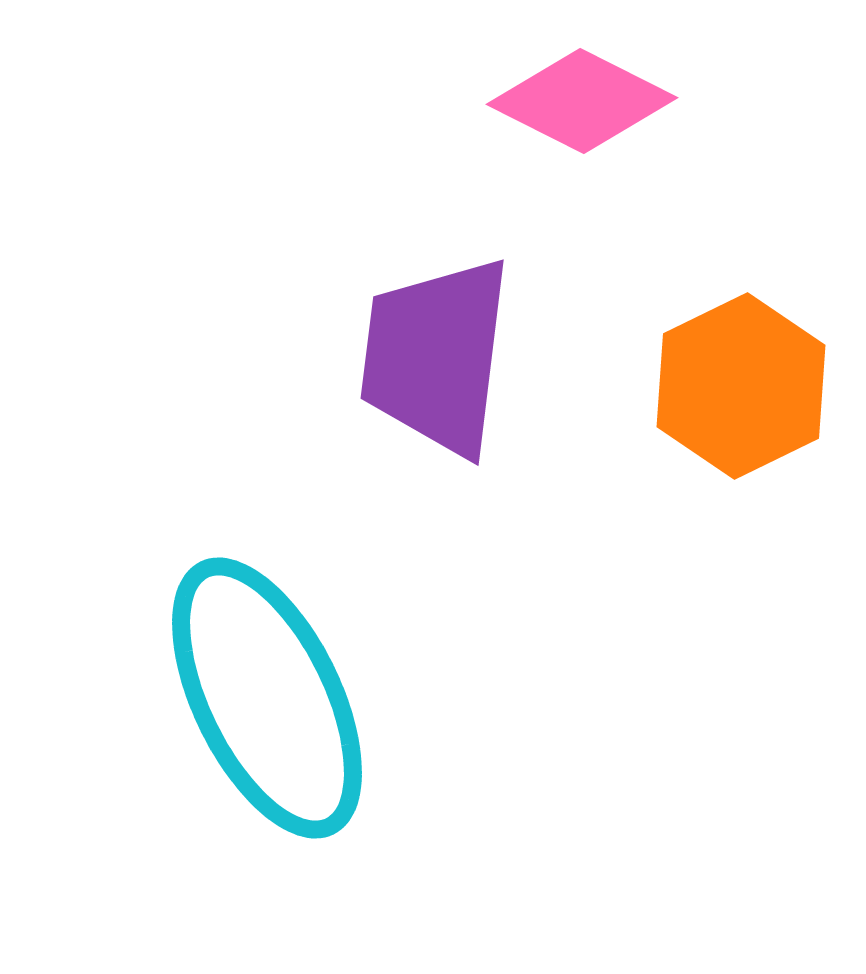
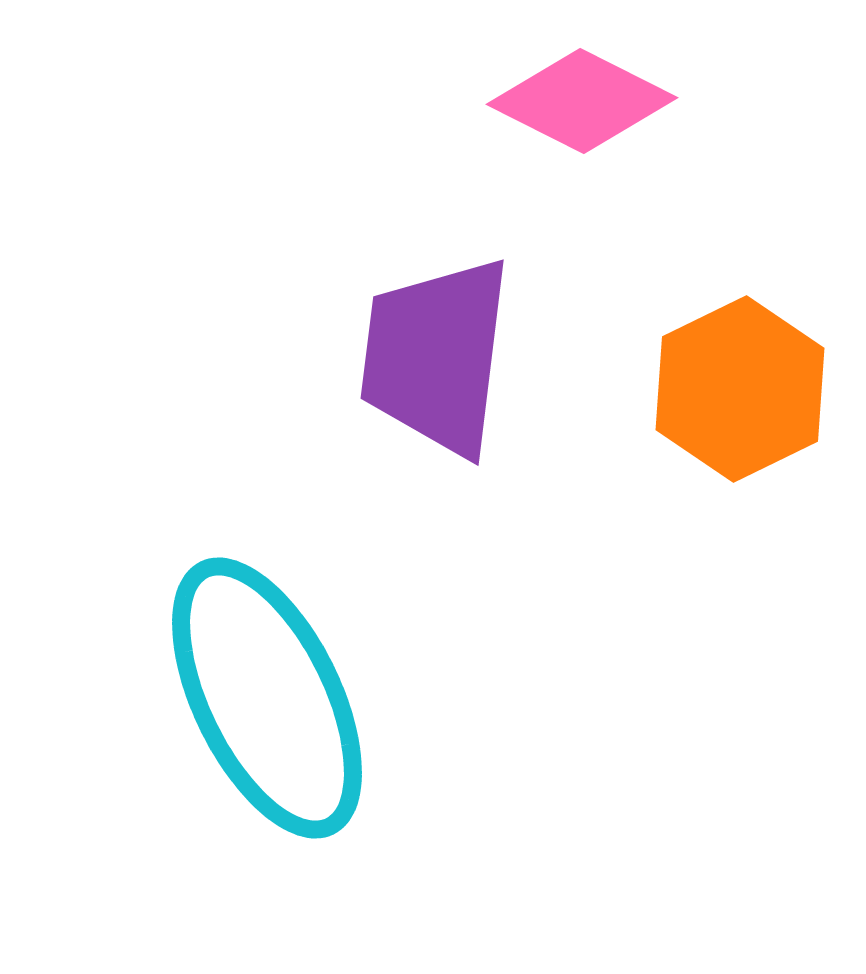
orange hexagon: moved 1 px left, 3 px down
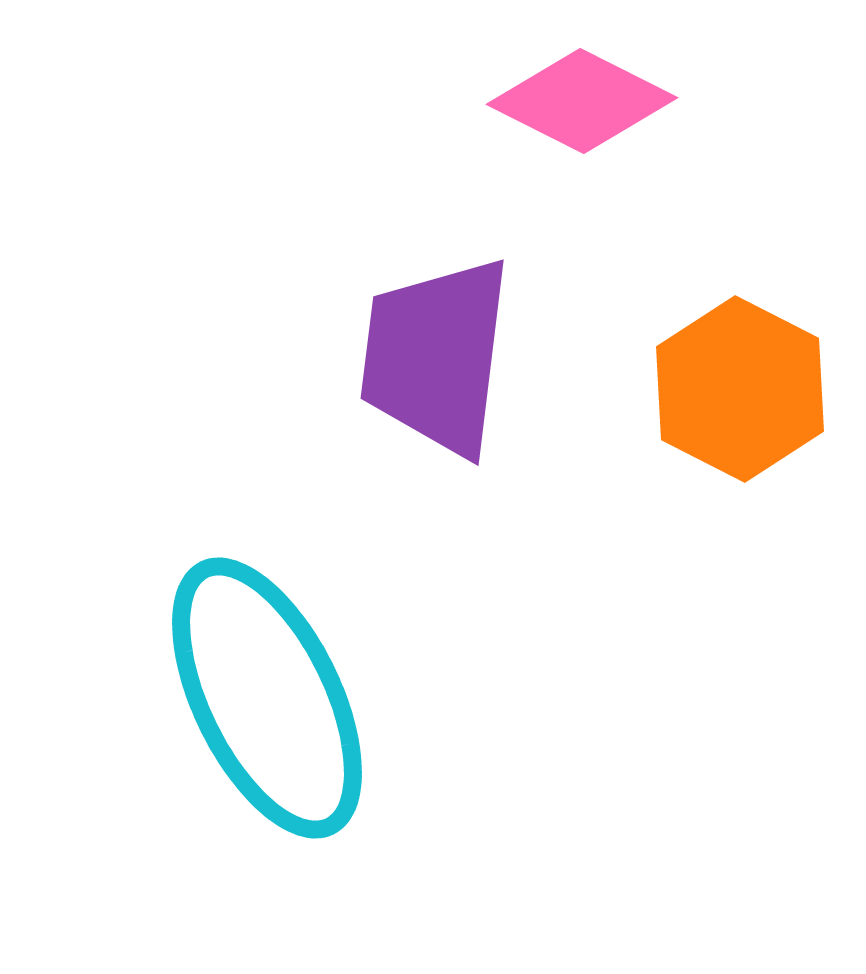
orange hexagon: rotated 7 degrees counterclockwise
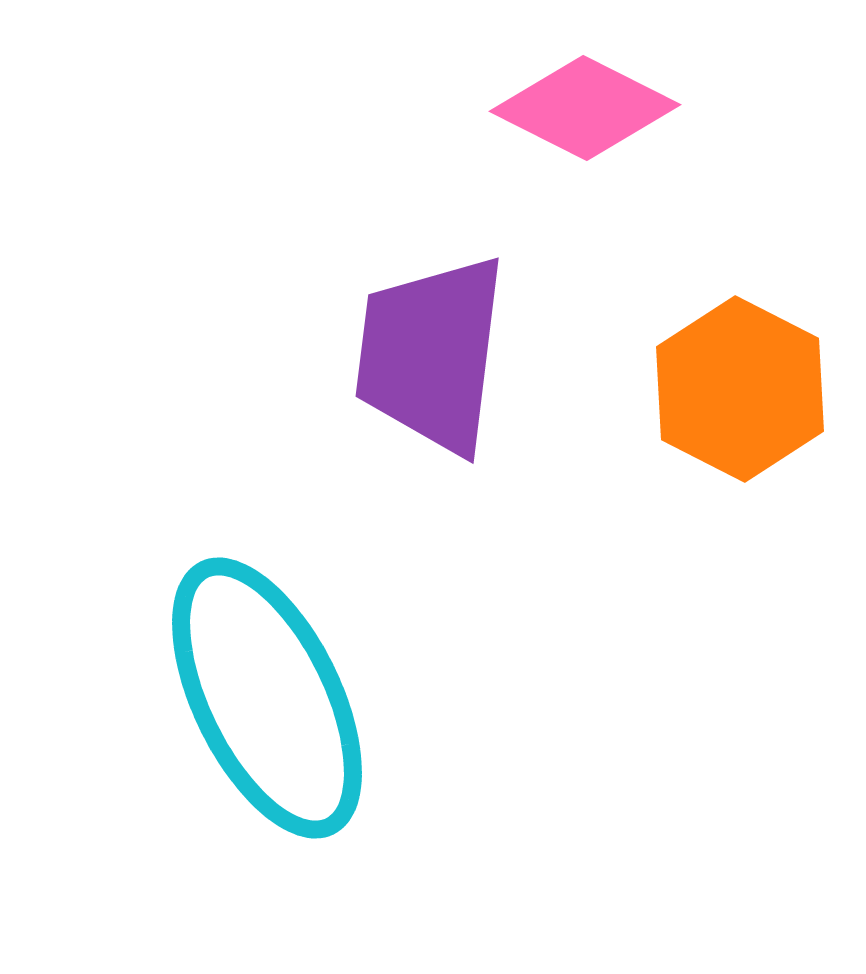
pink diamond: moved 3 px right, 7 px down
purple trapezoid: moved 5 px left, 2 px up
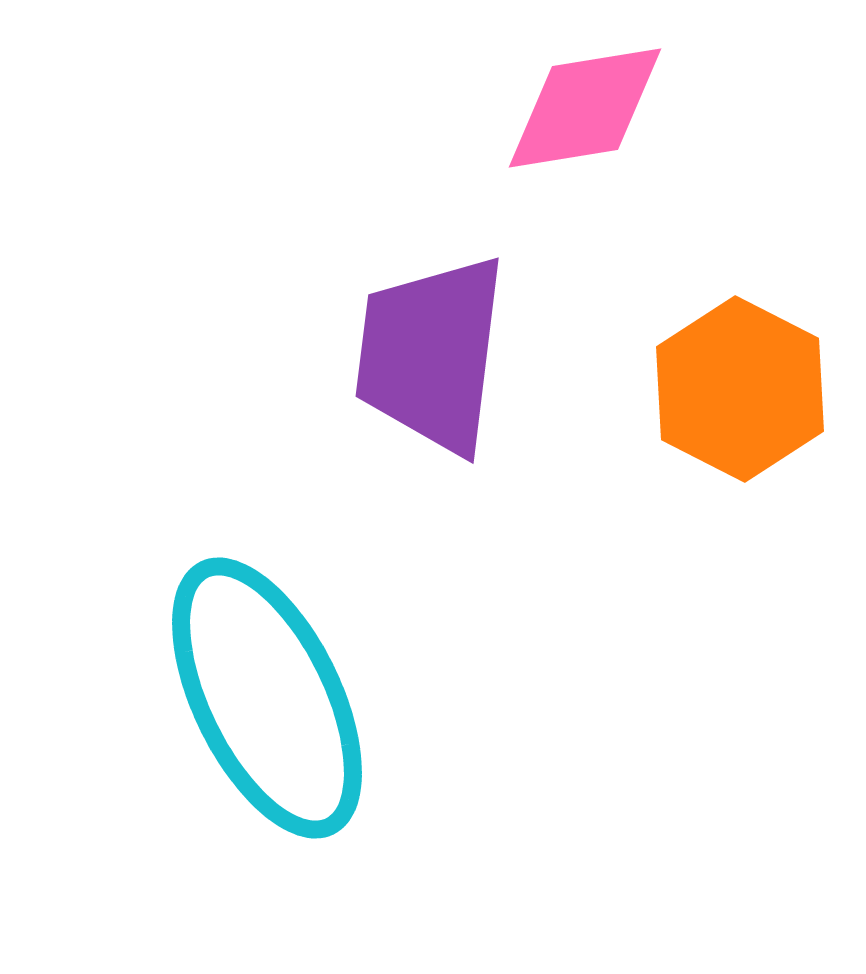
pink diamond: rotated 36 degrees counterclockwise
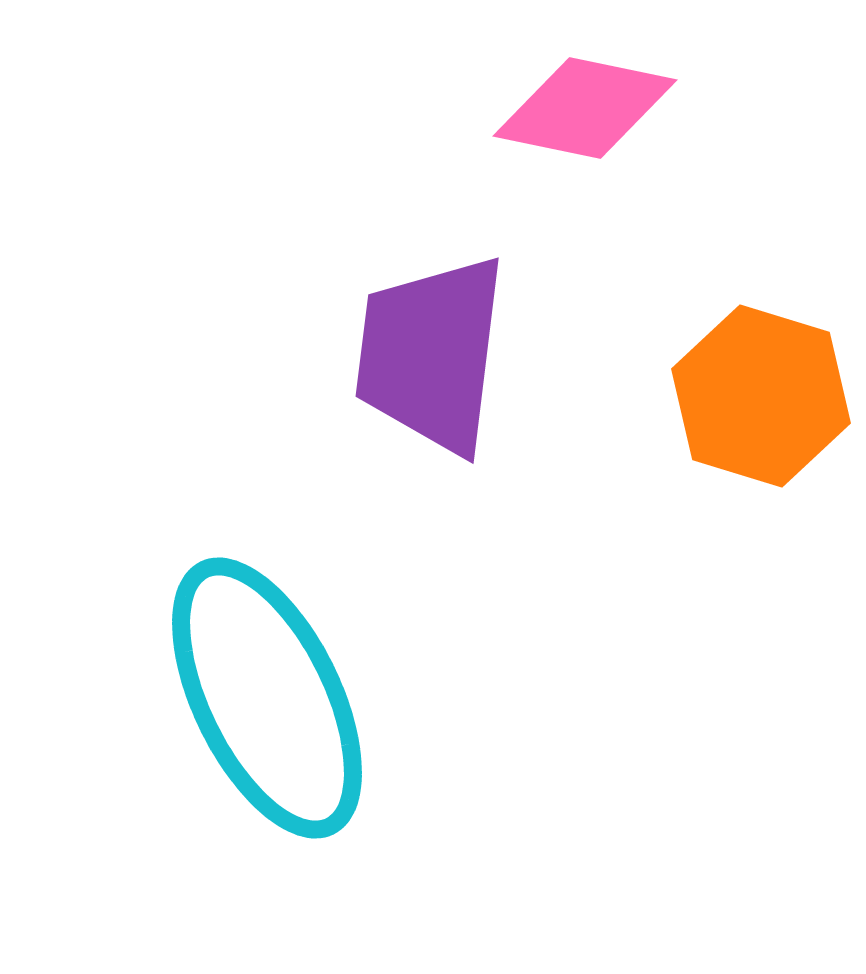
pink diamond: rotated 21 degrees clockwise
orange hexagon: moved 21 px right, 7 px down; rotated 10 degrees counterclockwise
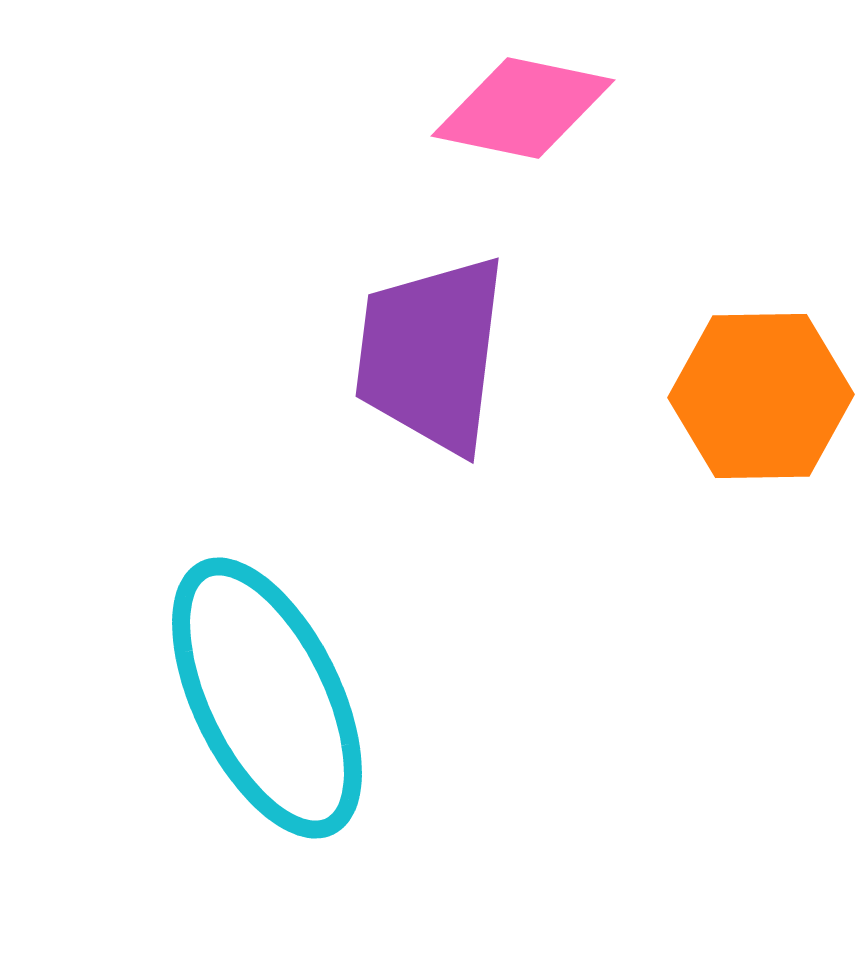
pink diamond: moved 62 px left
orange hexagon: rotated 18 degrees counterclockwise
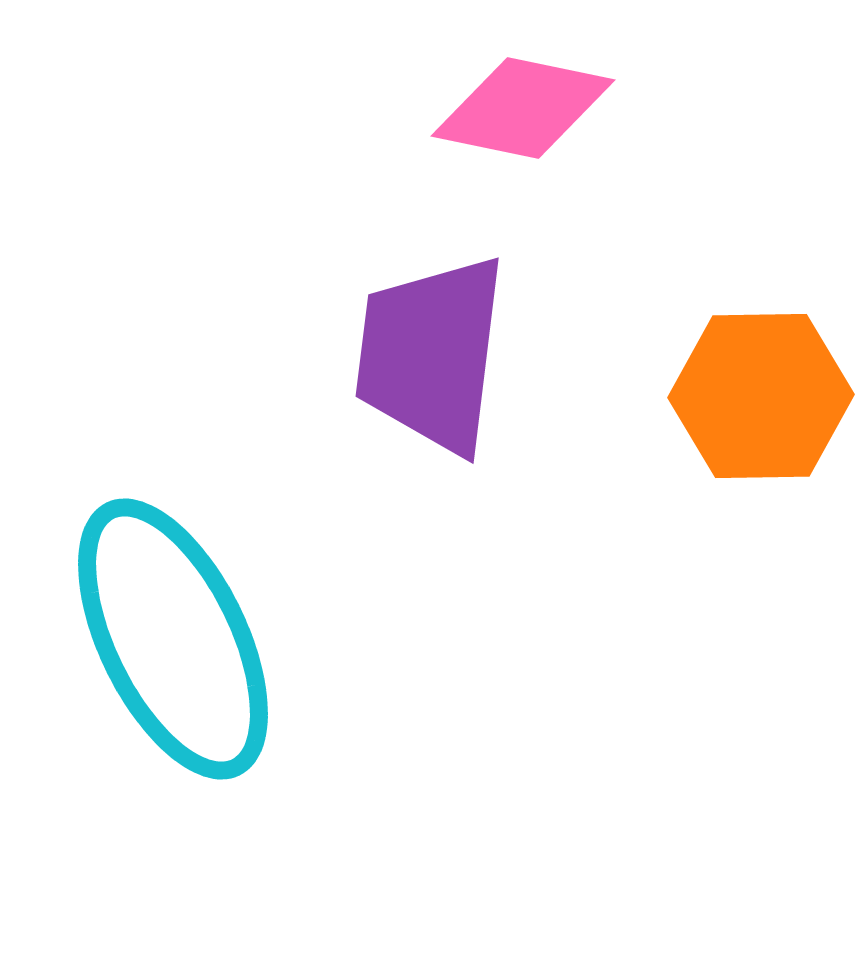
cyan ellipse: moved 94 px left, 59 px up
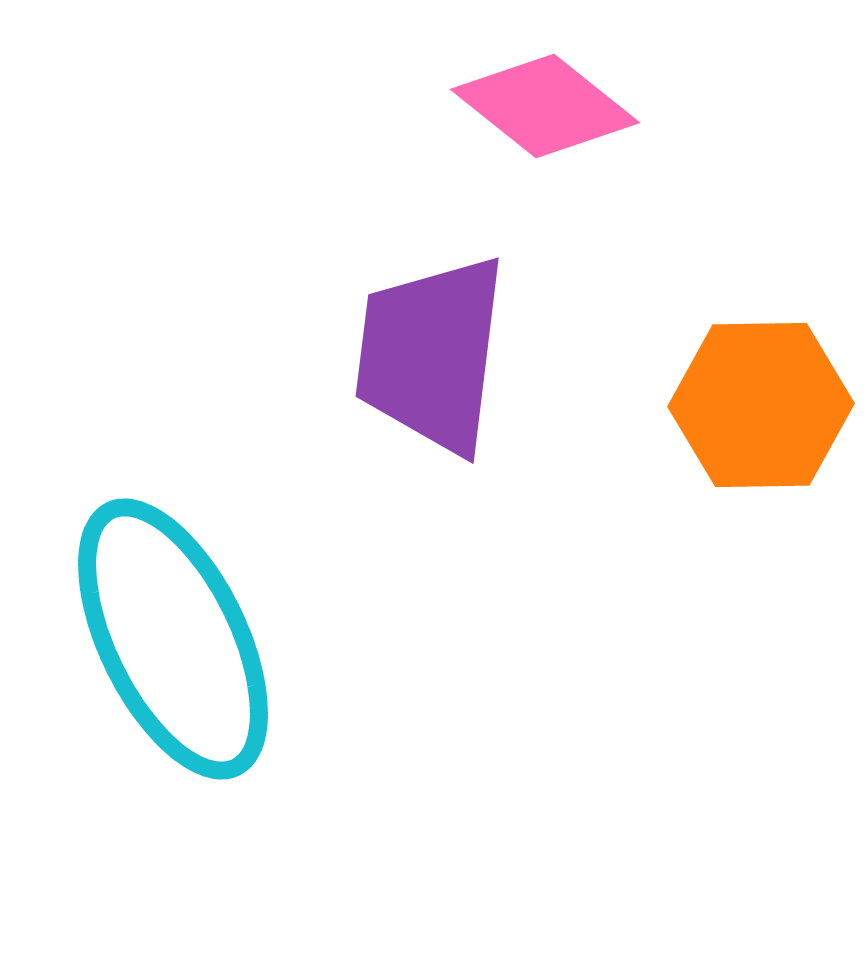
pink diamond: moved 22 px right, 2 px up; rotated 27 degrees clockwise
orange hexagon: moved 9 px down
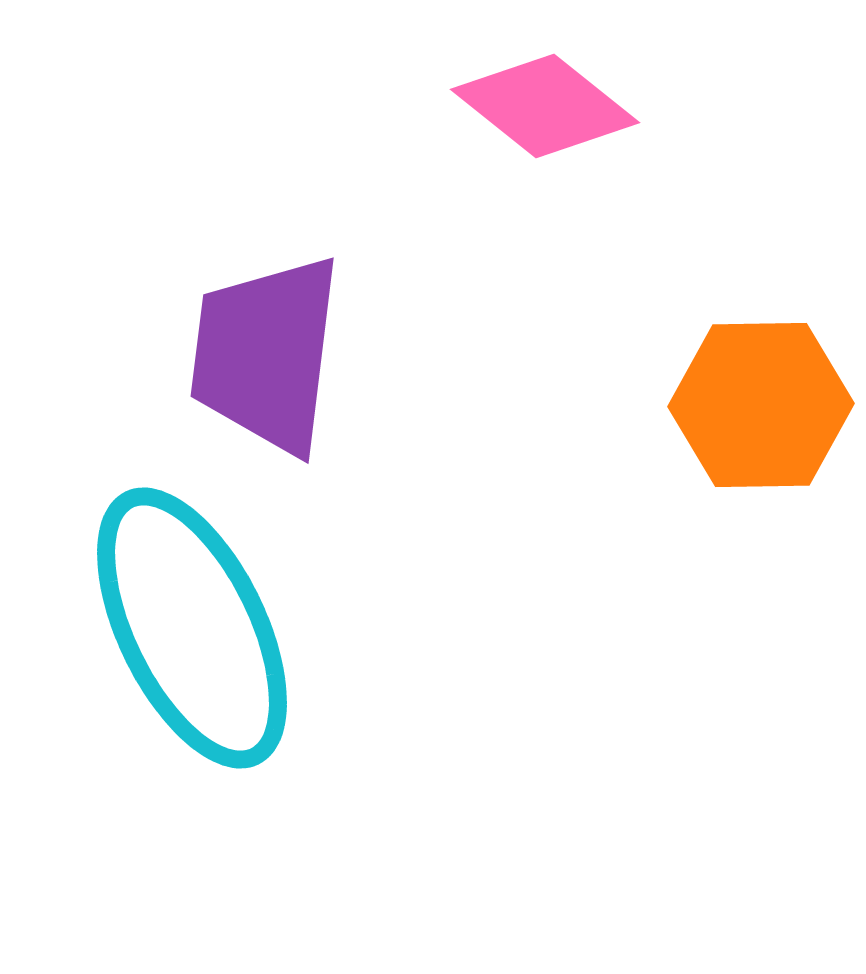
purple trapezoid: moved 165 px left
cyan ellipse: moved 19 px right, 11 px up
